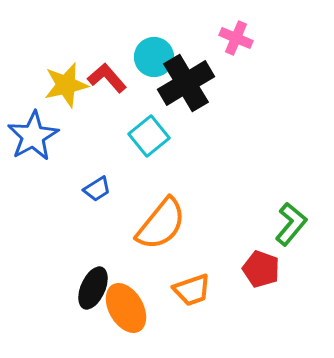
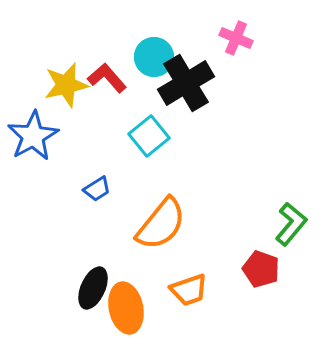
orange trapezoid: moved 3 px left
orange ellipse: rotated 18 degrees clockwise
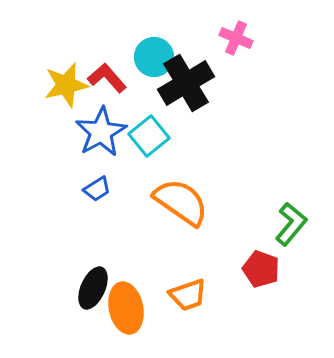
blue star: moved 68 px right, 4 px up
orange semicircle: moved 20 px right, 22 px up; rotated 94 degrees counterclockwise
orange trapezoid: moved 1 px left, 5 px down
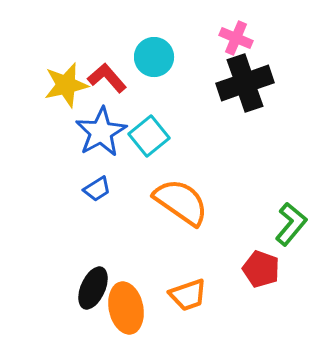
black cross: moved 59 px right; rotated 12 degrees clockwise
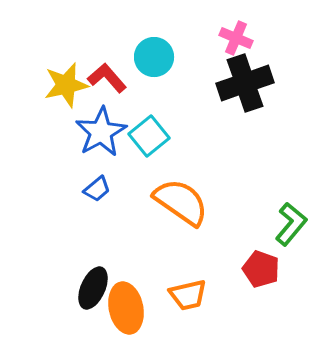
blue trapezoid: rotated 8 degrees counterclockwise
orange trapezoid: rotated 6 degrees clockwise
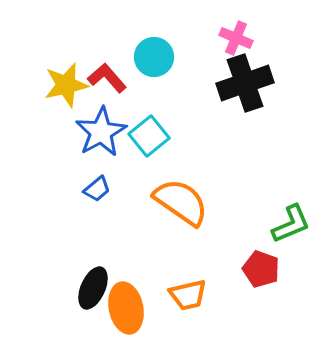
green L-shape: rotated 27 degrees clockwise
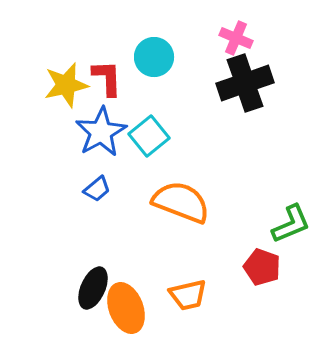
red L-shape: rotated 39 degrees clockwise
orange semicircle: rotated 14 degrees counterclockwise
red pentagon: moved 1 px right, 2 px up
orange ellipse: rotated 9 degrees counterclockwise
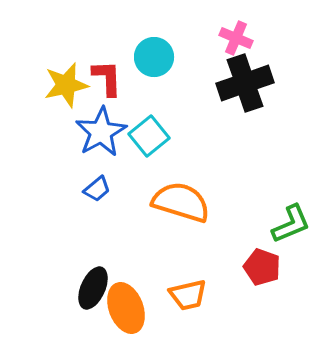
orange semicircle: rotated 4 degrees counterclockwise
